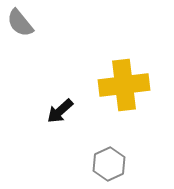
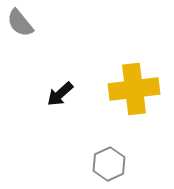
yellow cross: moved 10 px right, 4 px down
black arrow: moved 17 px up
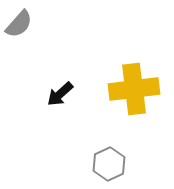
gray semicircle: moved 1 px left, 1 px down; rotated 100 degrees counterclockwise
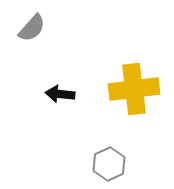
gray semicircle: moved 13 px right, 4 px down
black arrow: rotated 48 degrees clockwise
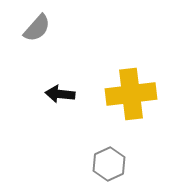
gray semicircle: moved 5 px right
yellow cross: moved 3 px left, 5 px down
